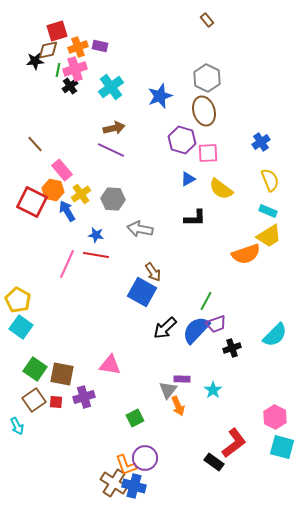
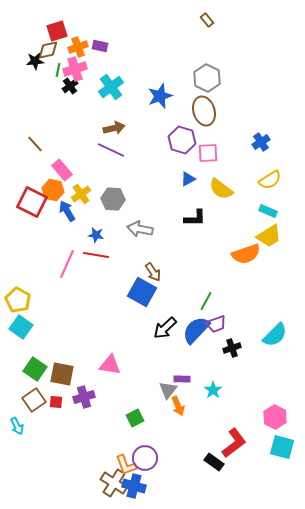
yellow semicircle at (270, 180): rotated 80 degrees clockwise
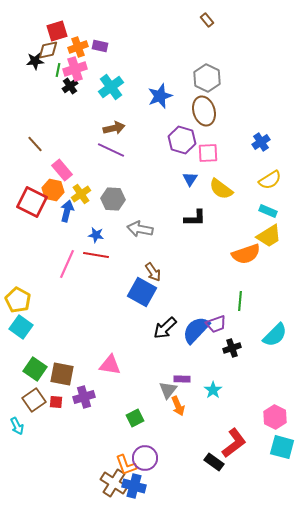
blue triangle at (188, 179): moved 2 px right; rotated 28 degrees counterclockwise
blue arrow at (67, 211): rotated 45 degrees clockwise
green line at (206, 301): moved 34 px right; rotated 24 degrees counterclockwise
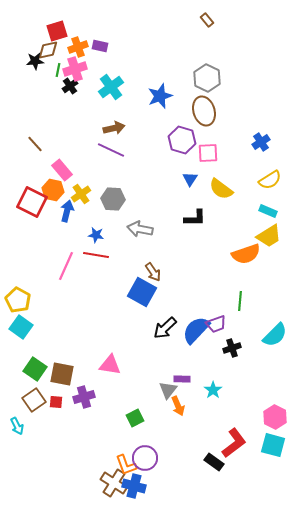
pink line at (67, 264): moved 1 px left, 2 px down
cyan square at (282, 447): moved 9 px left, 2 px up
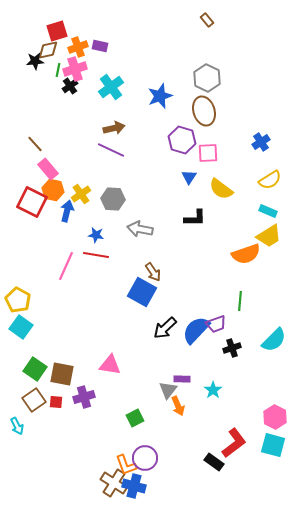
pink rectangle at (62, 170): moved 14 px left, 1 px up
blue triangle at (190, 179): moved 1 px left, 2 px up
cyan semicircle at (275, 335): moved 1 px left, 5 px down
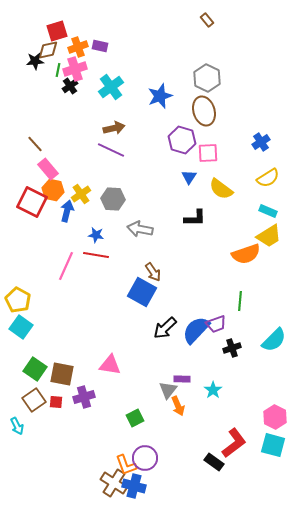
yellow semicircle at (270, 180): moved 2 px left, 2 px up
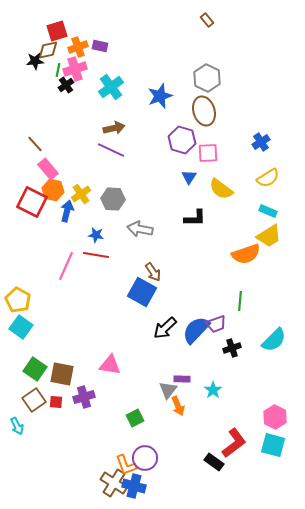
black cross at (70, 86): moved 4 px left, 1 px up
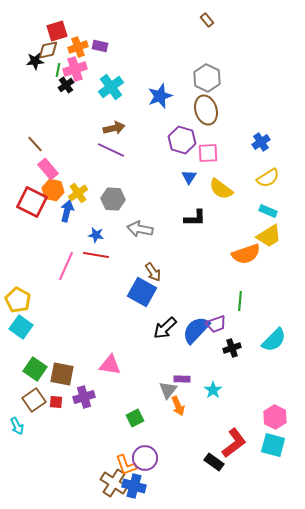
brown ellipse at (204, 111): moved 2 px right, 1 px up
yellow cross at (81, 194): moved 3 px left, 1 px up
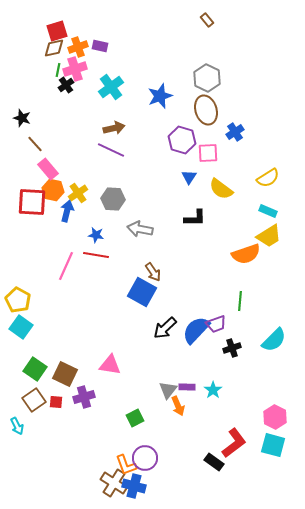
brown diamond at (48, 50): moved 6 px right, 2 px up
black star at (35, 61): moved 13 px left, 57 px down; rotated 24 degrees clockwise
blue cross at (261, 142): moved 26 px left, 10 px up
red square at (32, 202): rotated 24 degrees counterclockwise
brown square at (62, 374): moved 3 px right; rotated 15 degrees clockwise
purple rectangle at (182, 379): moved 5 px right, 8 px down
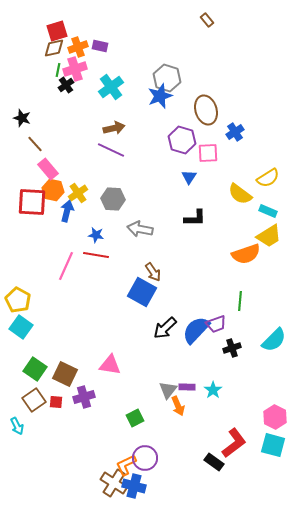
gray hexagon at (207, 78): moved 40 px left; rotated 8 degrees counterclockwise
yellow semicircle at (221, 189): moved 19 px right, 5 px down
orange L-shape at (126, 465): rotated 85 degrees clockwise
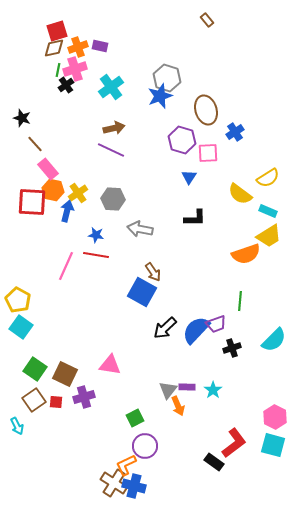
purple circle at (145, 458): moved 12 px up
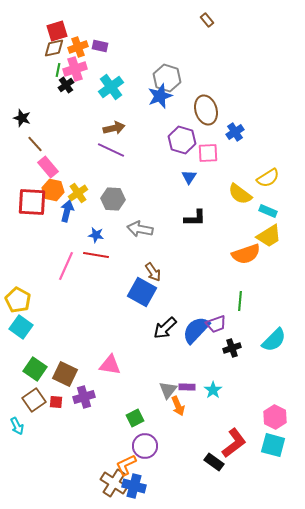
pink rectangle at (48, 169): moved 2 px up
